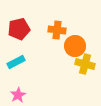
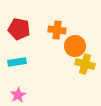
red pentagon: rotated 25 degrees clockwise
cyan rectangle: moved 1 px right; rotated 18 degrees clockwise
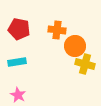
pink star: rotated 14 degrees counterclockwise
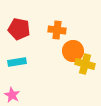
orange circle: moved 2 px left, 5 px down
pink star: moved 6 px left
